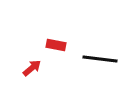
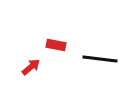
red arrow: moved 1 px left, 1 px up
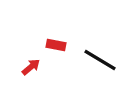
black line: moved 1 px down; rotated 24 degrees clockwise
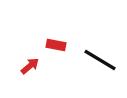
red arrow: moved 1 px left, 1 px up
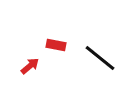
black line: moved 2 px up; rotated 8 degrees clockwise
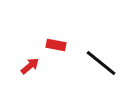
black line: moved 1 px right, 5 px down
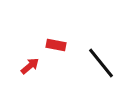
black line: rotated 12 degrees clockwise
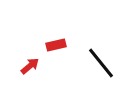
red rectangle: rotated 24 degrees counterclockwise
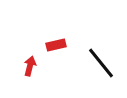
red arrow: rotated 36 degrees counterclockwise
